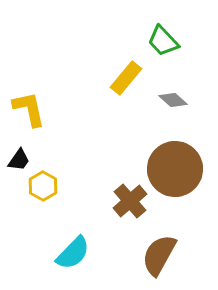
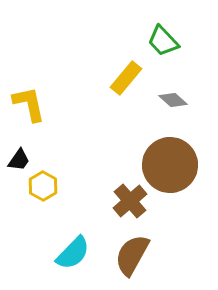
yellow L-shape: moved 5 px up
brown circle: moved 5 px left, 4 px up
brown semicircle: moved 27 px left
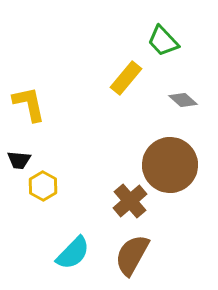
gray diamond: moved 10 px right
black trapezoid: rotated 60 degrees clockwise
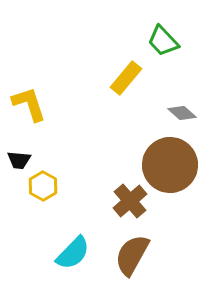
gray diamond: moved 1 px left, 13 px down
yellow L-shape: rotated 6 degrees counterclockwise
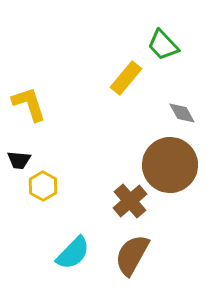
green trapezoid: moved 4 px down
gray diamond: rotated 20 degrees clockwise
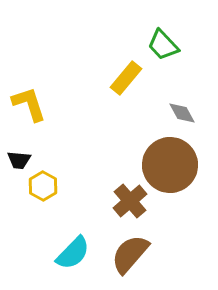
brown semicircle: moved 2 px left, 1 px up; rotated 12 degrees clockwise
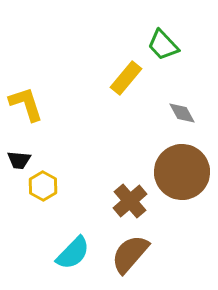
yellow L-shape: moved 3 px left
brown circle: moved 12 px right, 7 px down
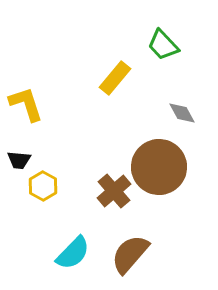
yellow rectangle: moved 11 px left
brown circle: moved 23 px left, 5 px up
brown cross: moved 16 px left, 10 px up
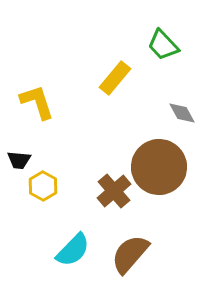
yellow L-shape: moved 11 px right, 2 px up
cyan semicircle: moved 3 px up
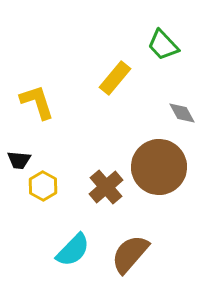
brown cross: moved 8 px left, 4 px up
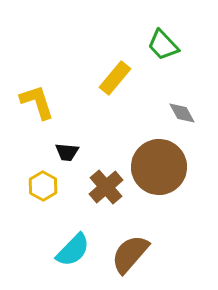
black trapezoid: moved 48 px right, 8 px up
